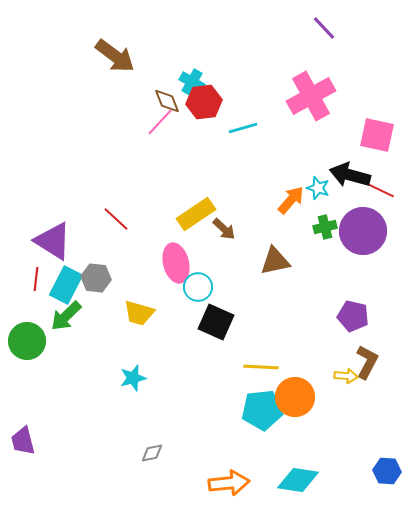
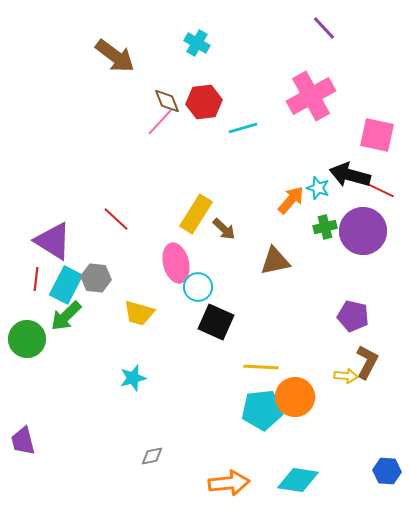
cyan cross at (192, 82): moved 5 px right, 39 px up
yellow rectangle at (196, 214): rotated 24 degrees counterclockwise
green circle at (27, 341): moved 2 px up
gray diamond at (152, 453): moved 3 px down
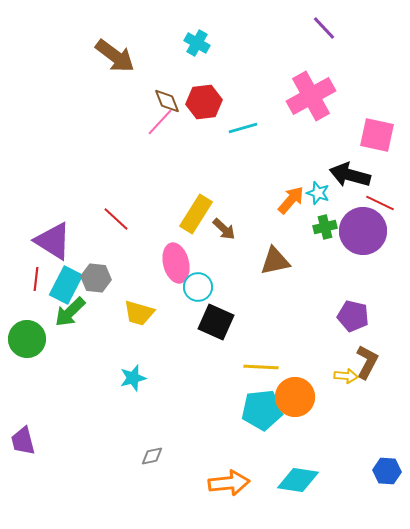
cyan star at (318, 188): moved 5 px down
red line at (380, 190): moved 13 px down
green arrow at (66, 316): moved 4 px right, 4 px up
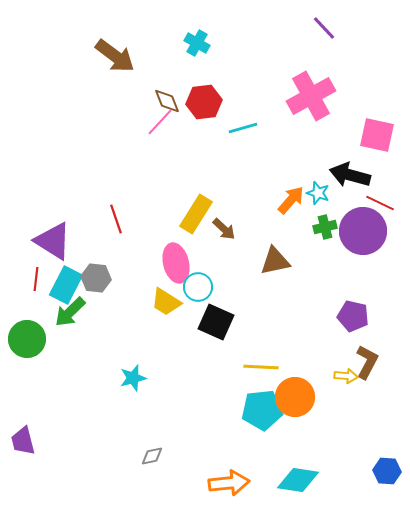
red line at (116, 219): rotated 28 degrees clockwise
yellow trapezoid at (139, 313): moved 27 px right, 11 px up; rotated 16 degrees clockwise
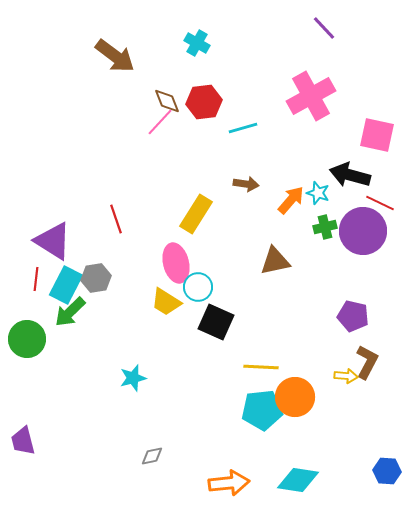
brown arrow at (224, 229): moved 22 px right, 45 px up; rotated 35 degrees counterclockwise
gray hexagon at (96, 278): rotated 16 degrees counterclockwise
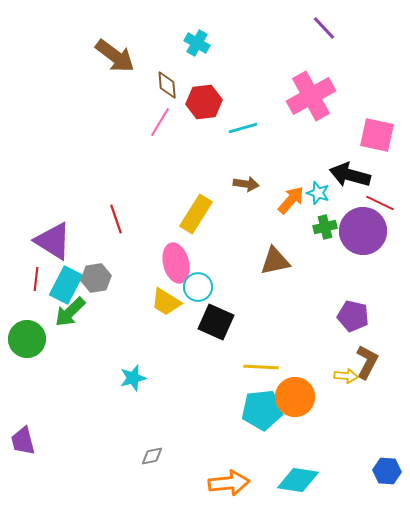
brown diamond at (167, 101): moved 16 px up; rotated 16 degrees clockwise
pink line at (160, 122): rotated 12 degrees counterclockwise
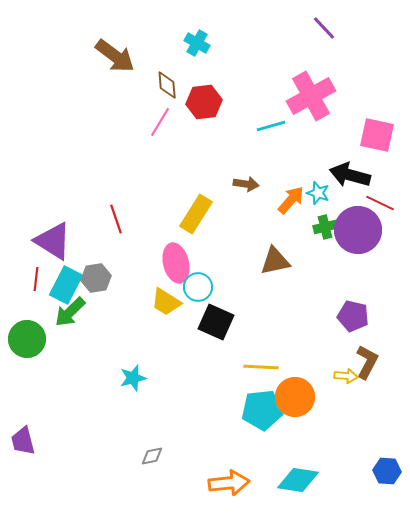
cyan line at (243, 128): moved 28 px right, 2 px up
purple circle at (363, 231): moved 5 px left, 1 px up
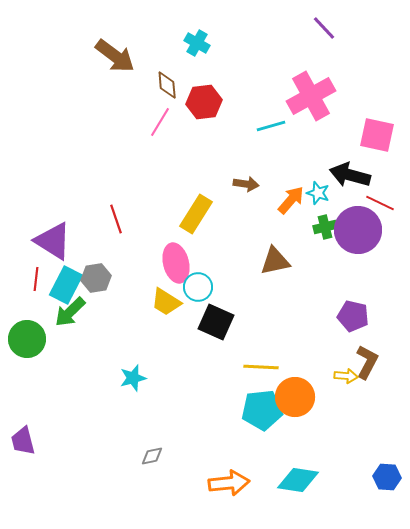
blue hexagon at (387, 471): moved 6 px down
